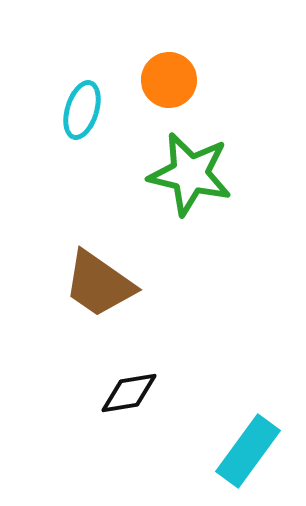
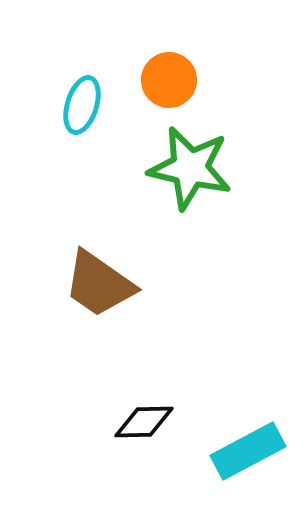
cyan ellipse: moved 5 px up
green star: moved 6 px up
black diamond: moved 15 px right, 29 px down; rotated 8 degrees clockwise
cyan rectangle: rotated 26 degrees clockwise
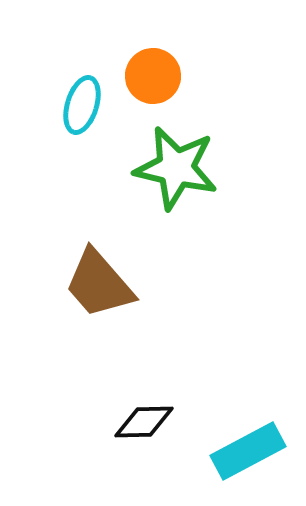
orange circle: moved 16 px left, 4 px up
green star: moved 14 px left
brown trapezoid: rotated 14 degrees clockwise
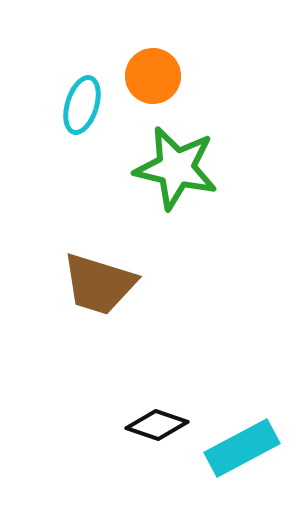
brown trapezoid: rotated 32 degrees counterclockwise
black diamond: moved 13 px right, 3 px down; rotated 20 degrees clockwise
cyan rectangle: moved 6 px left, 3 px up
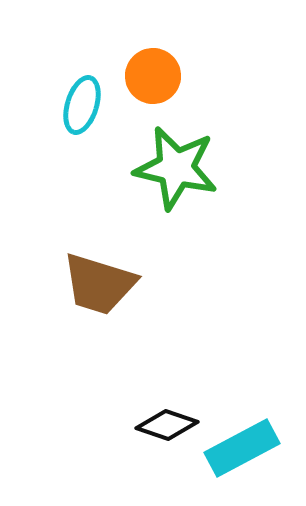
black diamond: moved 10 px right
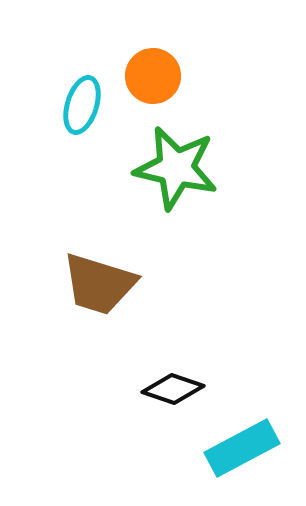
black diamond: moved 6 px right, 36 px up
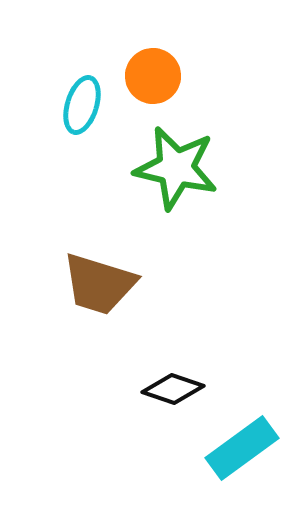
cyan rectangle: rotated 8 degrees counterclockwise
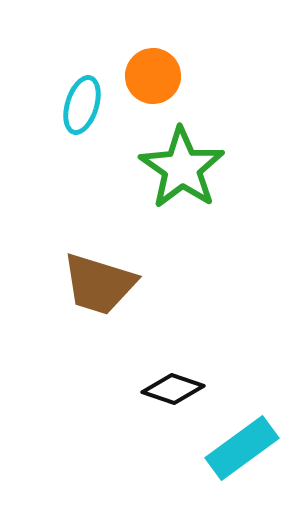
green star: moved 6 px right; rotated 22 degrees clockwise
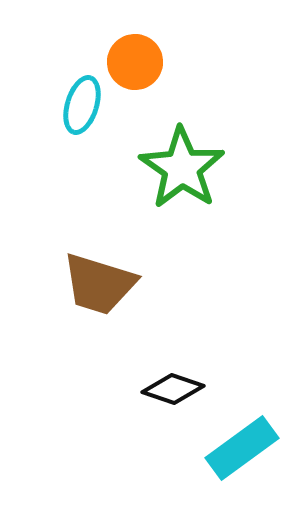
orange circle: moved 18 px left, 14 px up
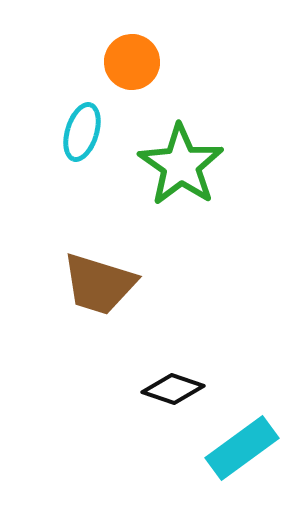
orange circle: moved 3 px left
cyan ellipse: moved 27 px down
green star: moved 1 px left, 3 px up
